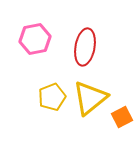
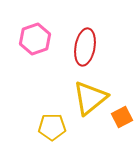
pink hexagon: rotated 8 degrees counterclockwise
yellow pentagon: moved 30 px down; rotated 20 degrees clockwise
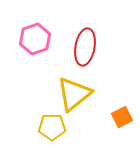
yellow triangle: moved 16 px left, 4 px up
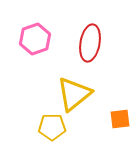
red ellipse: moved 5 px right, 4 px up
orange square: moved 2 px left, 2 px down; rotated 20 degrees clockwise
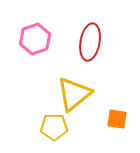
red ellipse: moved 1 px up
orange square: moved 3 px left; rotated 15 degrees clockwise
yellow pentagon: moved 2 px right
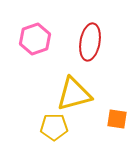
yellow triangle: rotated 24 degrees clockwise
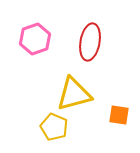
orange square: moved 2 px right, 4 px up
yellow pentagon: rotated 24 degrees clockwise
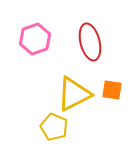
red ellipse: rotated 24 degrees counterclockwise
yellow triangle: rotated 12 degrees counterclockwise
orange square: moved 7 px left, 25 px up
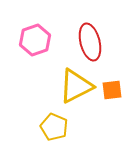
pink hexagon: moved 1 px down
orange square: rotated 15 degrees counterclockwise
yellow triangle: moved 2 px right, 8 px up
